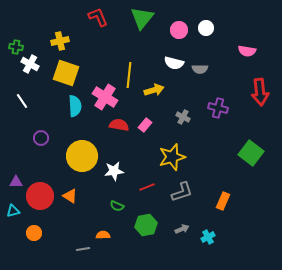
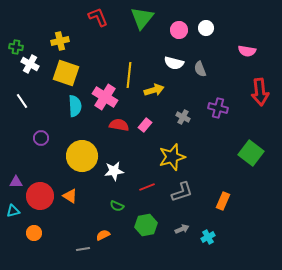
gray semicircle: rotated 70 degrees clockwise
orange semicircle: rotated 24 degrees counterclockwise
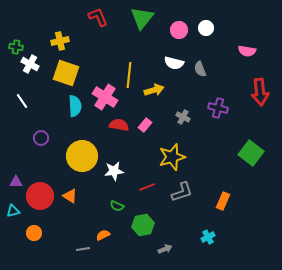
green hexagon: moved 3 px left
gray arrow: moved 17 px left, 20 px down
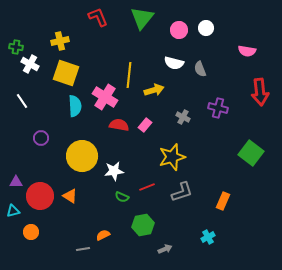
green semicircle: moved 5 px right, 9 px up
orange circle: moved 3 px left, 1 px up
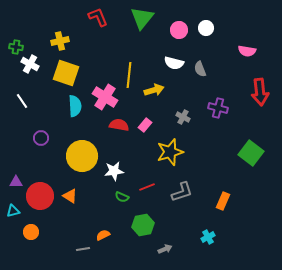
yellow star: moved 2 px left, 5 px up
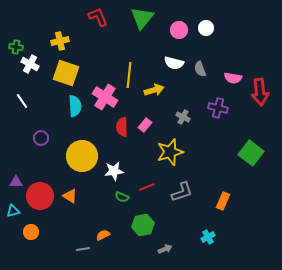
pink semicircle: moved 14 px left, 27 px down
red semicircle: moved 3 px right, 2 px down; rotated 102 degrees counterclockwise
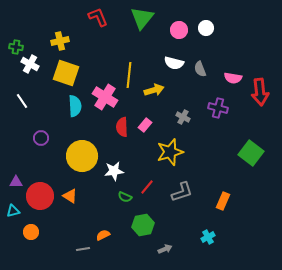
red line: rotated 28 degrees counterclockwise
green semicircle: moved 3 px right
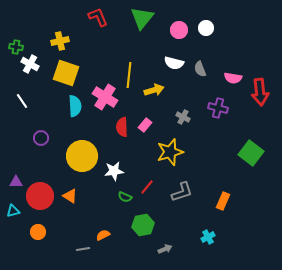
orange circle: moved 7 px right
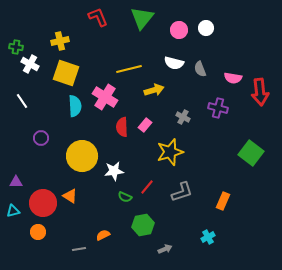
yellow line: moved 6 px up; rotated 70 degrees clockwise
red circle: moved 3 px right, 7 px down
gray line: moved 4 px left
